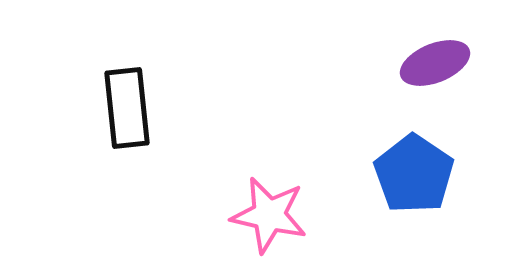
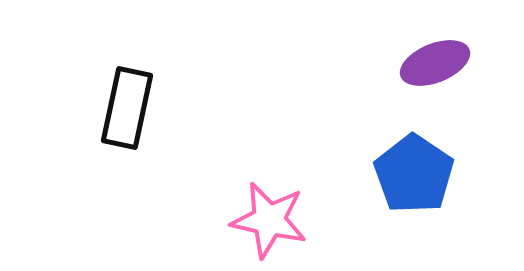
black rectangle: rotated 18 degrees clockwise
pink star: moved 5 px down
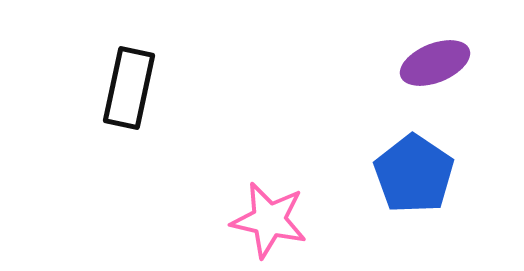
black rectangle: moved 2 px right, 20 px up
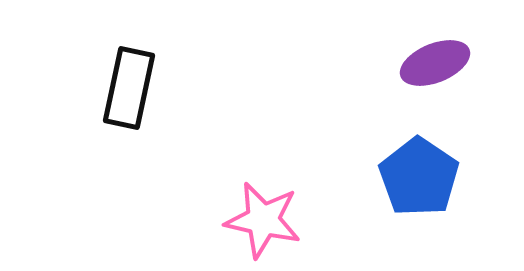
blue pentagon: moved 5 px right, 3 px down
pink star: moved 6 px left
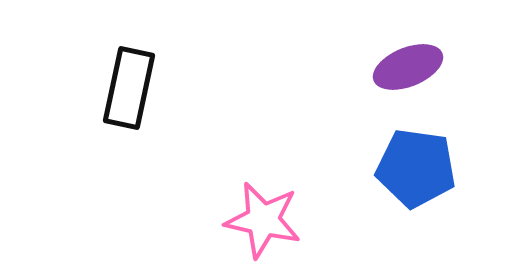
purple ellipse: moved 27 px left, 4 px down
blue pentagon: moved 3 px left, 9 px up; rotated 26 degrees counterclockwise
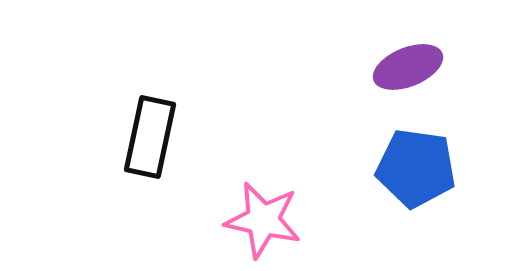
black rectangle: moved 21 px right, 49 px down
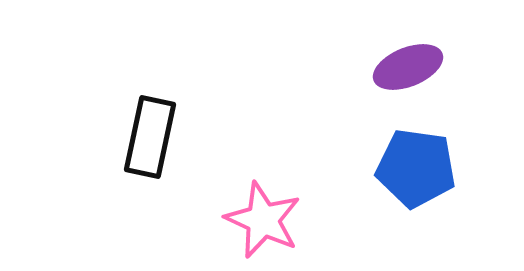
pink star: rotated 12 degrees clockwise
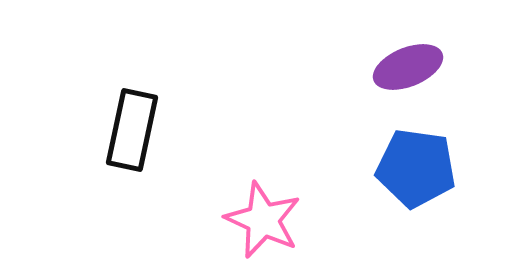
black rectangle: moved 18 px left, 7 px up
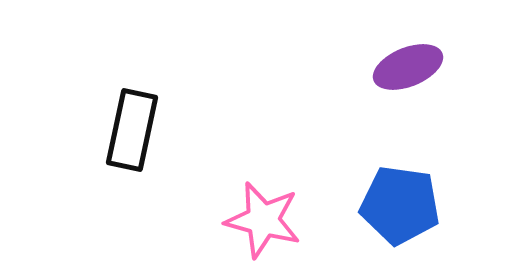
blue pentagon: moved 16 px left, 37 px down
pink star: rotated 10 degrees counterclockwise
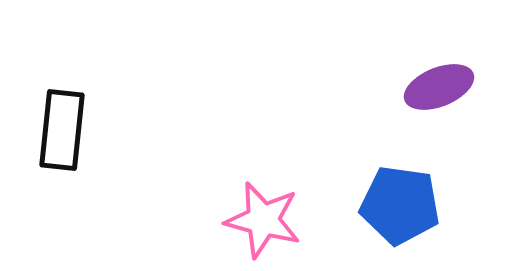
purple ellipse: moved 31 px right, 20 px down
black rectangle: moved 70 px left; rotated 6 degrees counterclockwise
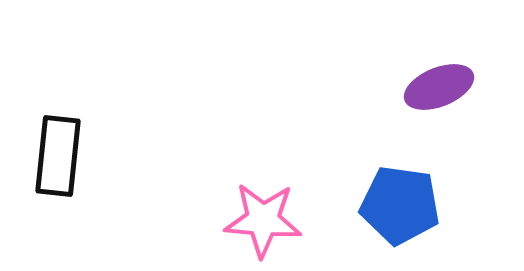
black rectangle: moved 4 px left, 26 px down
pink star: rotated 10 degrees counterclockwise
